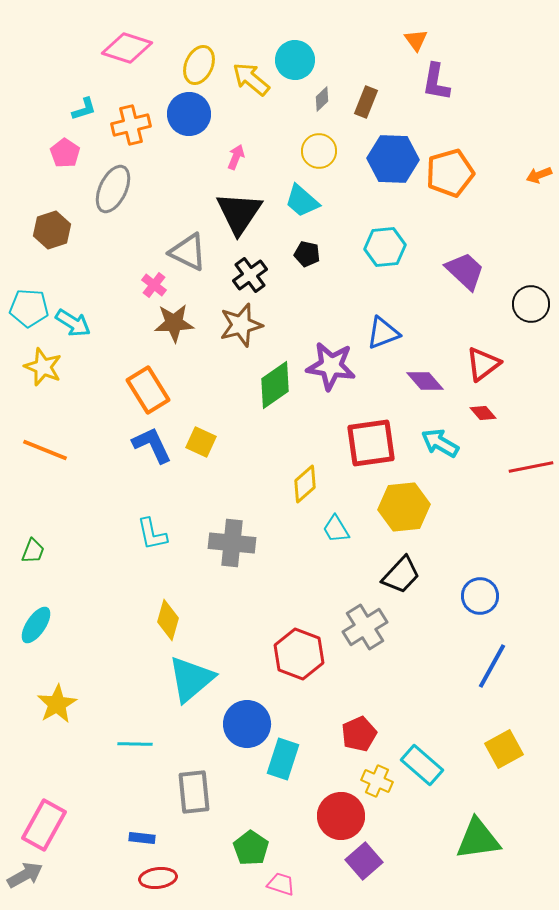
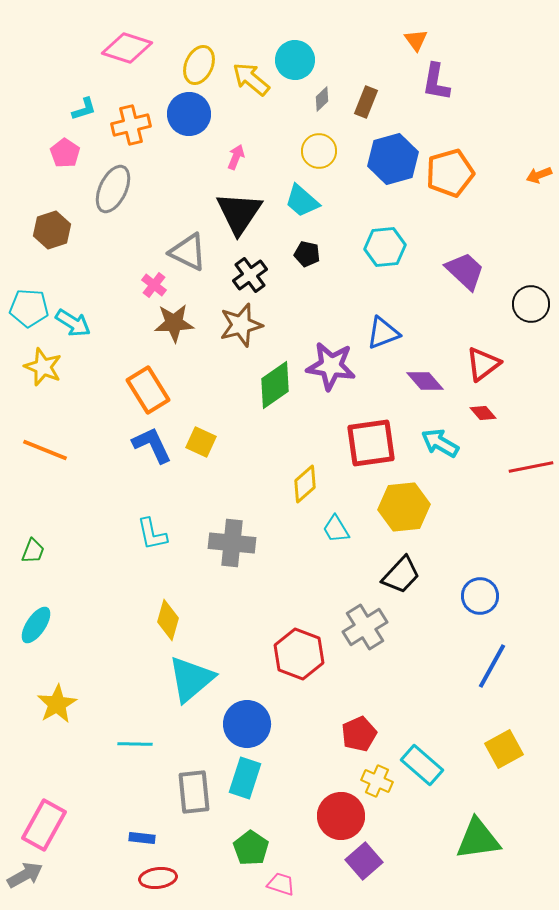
blue hexagon at (393, 159): rotated 18 degrees counterclockwise
cyan rectangle at (283, 759): moved 38 px left, 19 px down
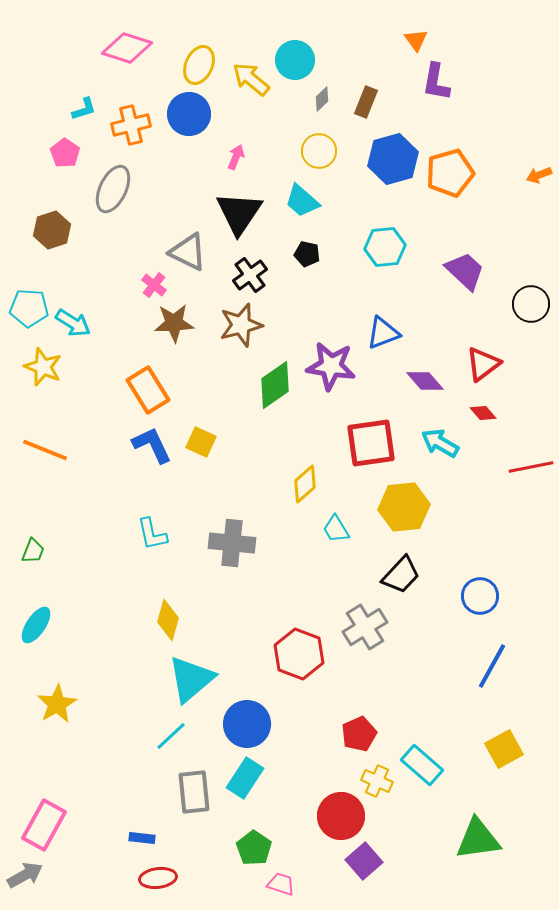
cyan line at (135, 744): moved 36 px right, 8 px up; rotated 44 degrees counterclockwise
cyan rectangle at (245, 778): rotated 15 degrees clockwise
green pentagon at (251, 848): moved 3 px right
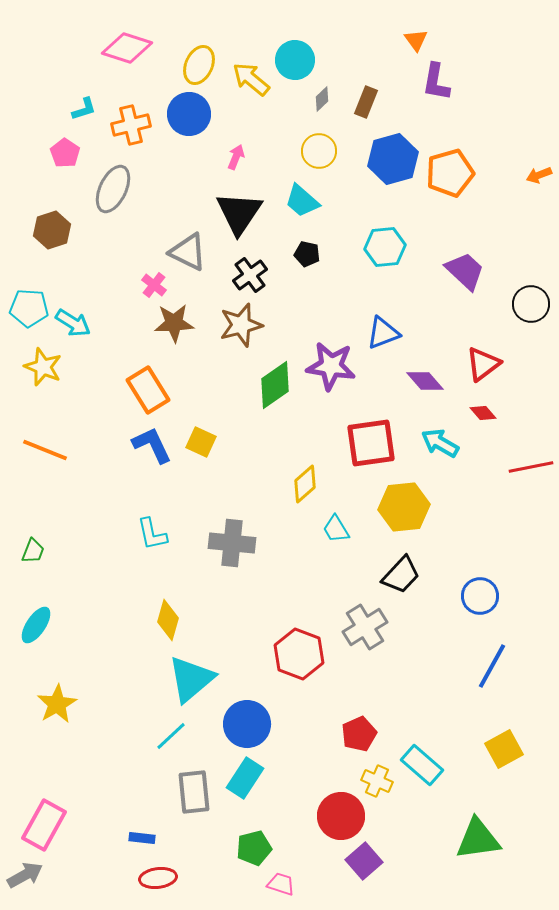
green pentagon at (254, 848): rotated 24 degrees clockwise
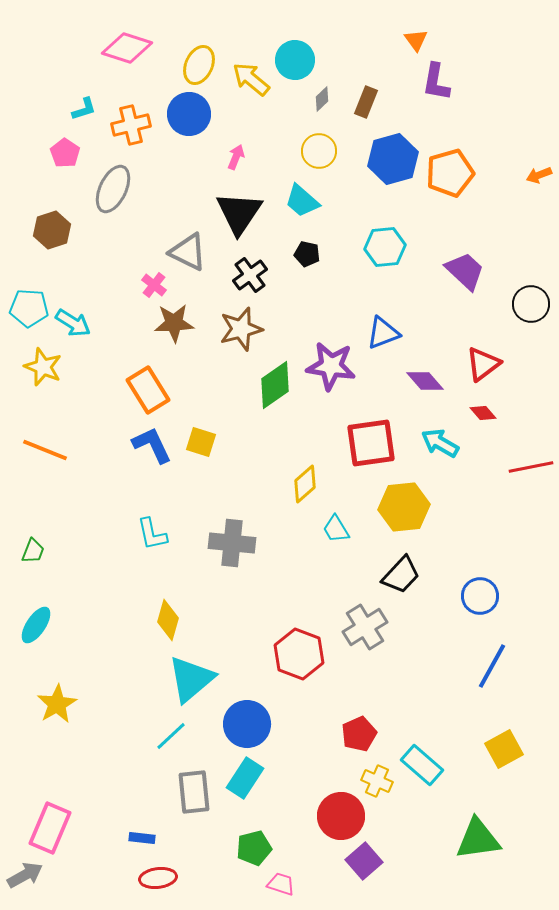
brown star at (241, 325): moved 4 px down
yellow square at (201, 442): rotated 8 degrees counterclockwise
pink rectangle at (44, 825): moved 6 px right, 3 px down; rotated 6 degrees counterclockwise
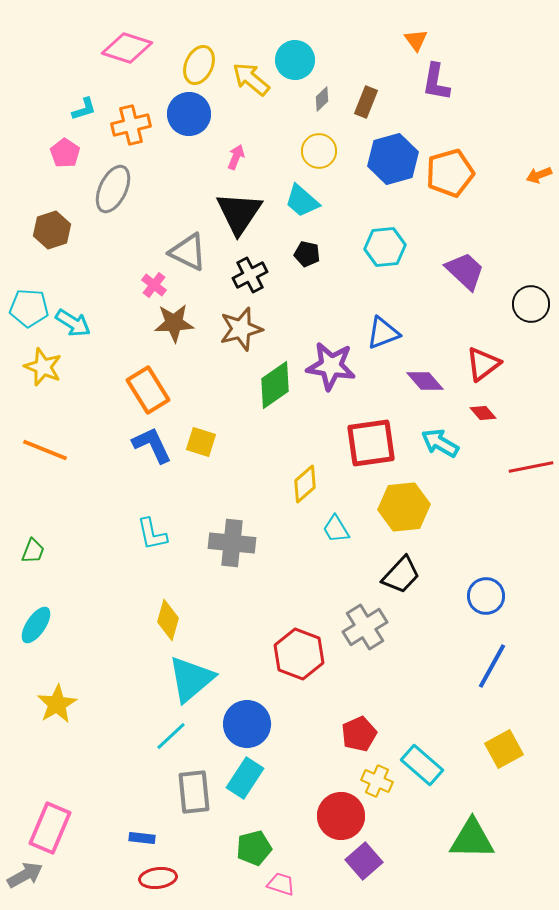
black cross at (250, 275): rotated 8 degrees clockwise
blue circle at (480, 596): moved 6 px right
green triangle at (478, 839): moved 6 px left; rotated 9 degrees clockwise
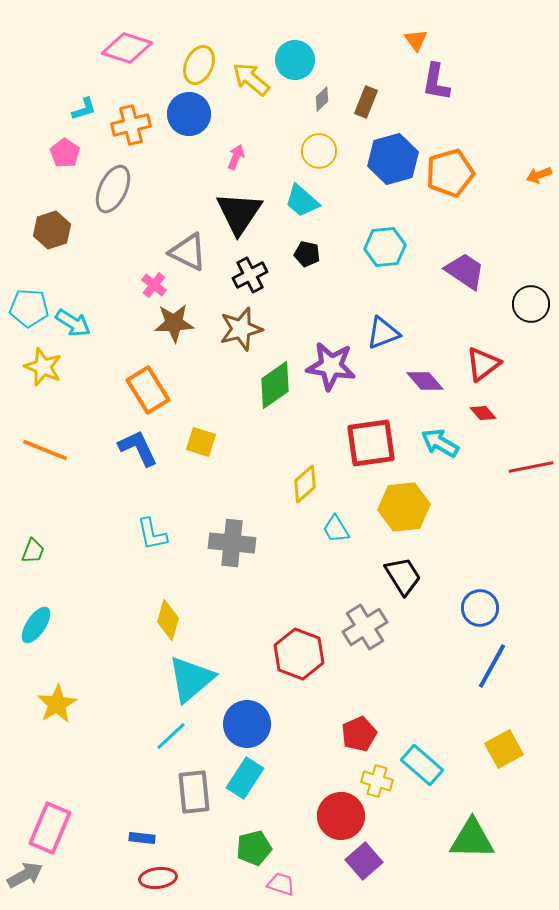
purple trapezoid at (465, 271): rotated 9 degrees counterclockwise
blue L-shape at (152, 445): moved 14 px left, 3 px down
black trapezoid at (401, 575): moved 2 px right, 1 px down; rotated 75 degrees counterclockwise
blue circle at (486, 596): moved 6 px left, 12 px down
yellow cross at (377, 781): rotated 8 degrees counterclockwise
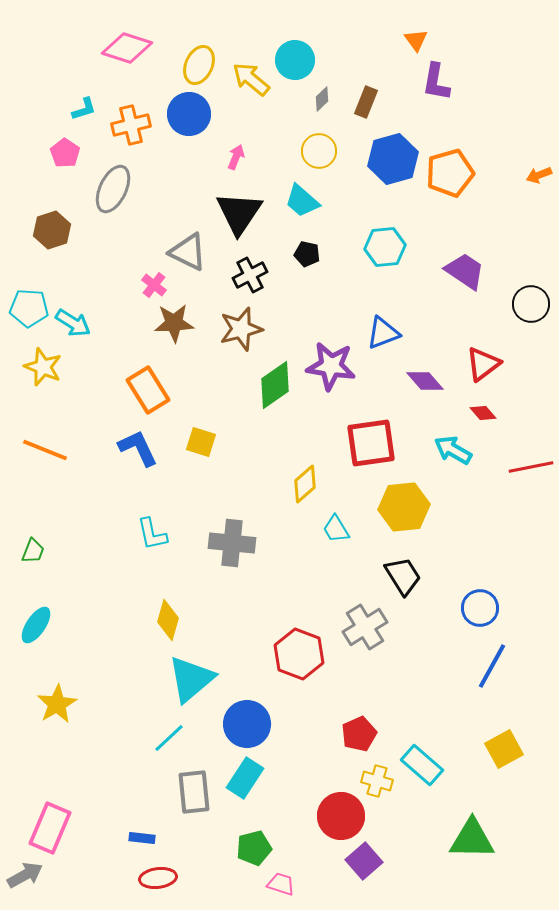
cyan arrow at (440, 443): moved 13 px right, 7 px down
cyan line at (171, 736): moved 2 px left, 2 px down
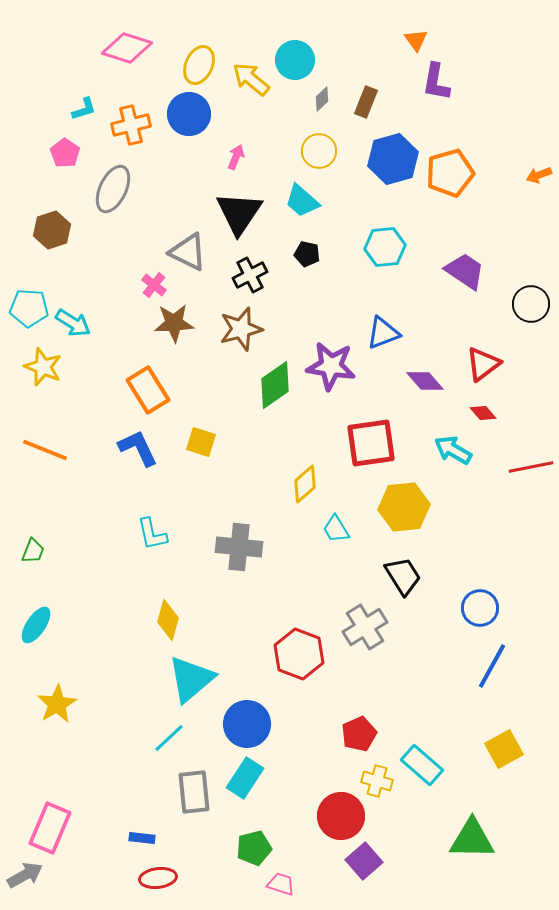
gray cross at (232, 543): moved 7 px right, 4 px down
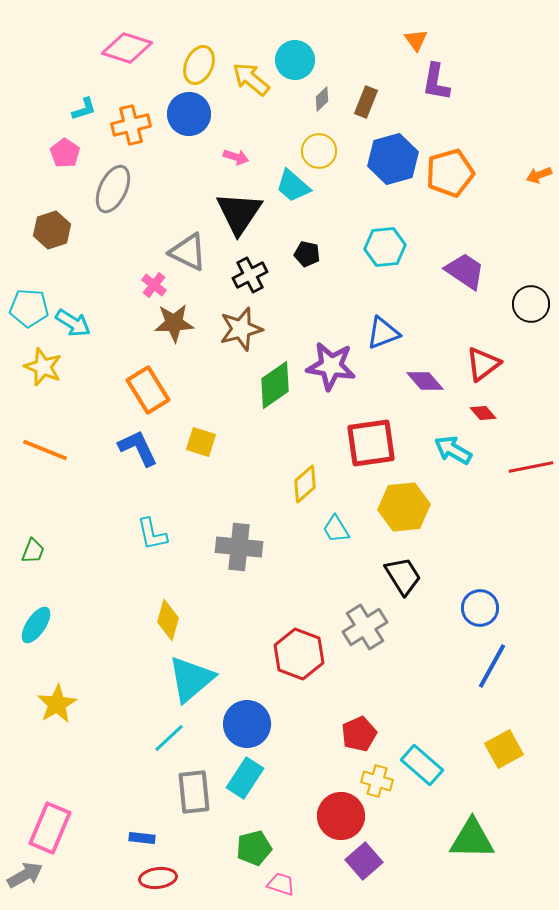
pink arrow at (236, 157): rotated 85 degrees clockwise
cyan trapezoid at (302, 201): moved 9 px left, 15 px up
